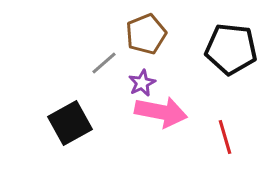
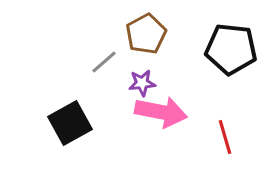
brown pentagon: rotated 6 degrees counterclockwise
gray line: moved 1 px up
purple star: rotated 20 degrees clockwise
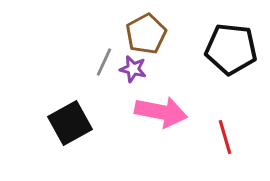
gray line: rotated 24 degrees counterclockwise
purple star: moved 9 px left, 14 px up; rotated 20 degrees clockwise
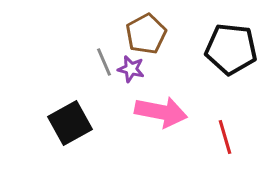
gray line: rotated 48 degrees counterclockwise
purple star: moved 2 px left
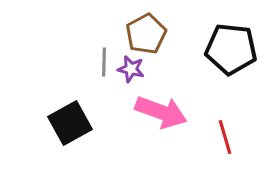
gray line: rotated 24 degrees clockwise
pink arrow: rotated 9 degrees clockwise
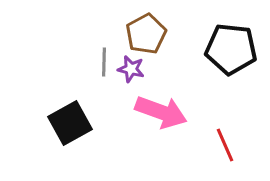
red line: moved 8 px down; rotated 8 degrees counterclockwise
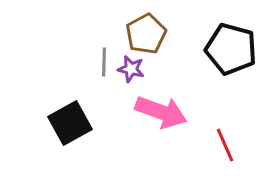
black pentagon: rotated 9 degrees clockwise
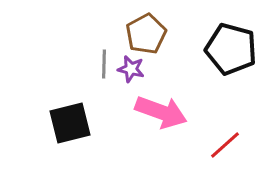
gray line: moved 2 px down
black square: rotated 15 degrees clockwise
red line: rotated 72 degrees clockwise
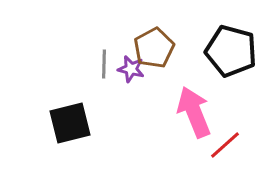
brown pentagon: moved 8 px right, 14 px down
black pentagon: moved 2 px down
pink arrow: moved 33 px right; rotated 132 degrees counterclockwise
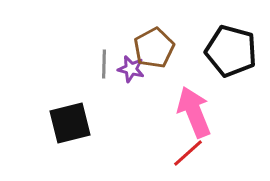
red line: moved 37 px left, 8 px down
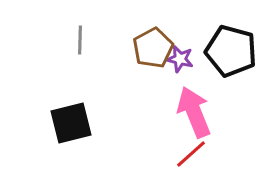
brown pentagon: moved 1 px left
gray line: moved 24 px left, 24 px up
purple star: moved 49 px right, 10 px up
black square: moved 1 px right
red line: moved 3 px right, 1 px down
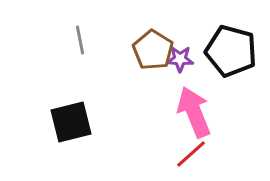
gray line: rotated 12 degrees counterclockwise
brown pentagon: moved 2 px down; rotated 12 degrees counterclockwise
purple star: rotated 12 degrees counterclockwise
black square: moved 1 px up
